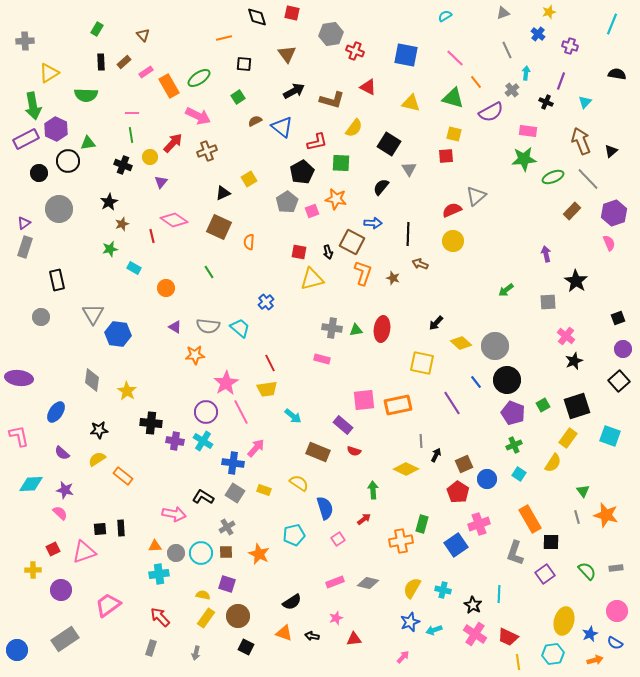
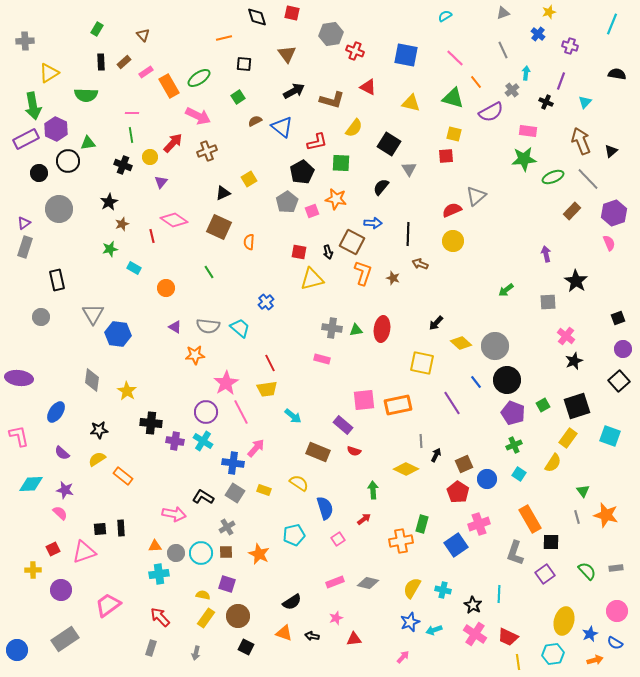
gray line at (507, 50): moved 4 px left
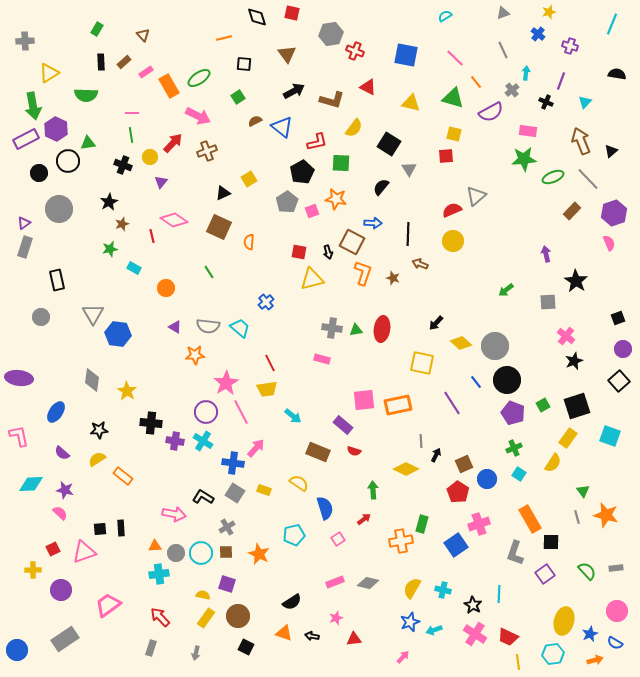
green cross at (514, 445): moved 3 px down
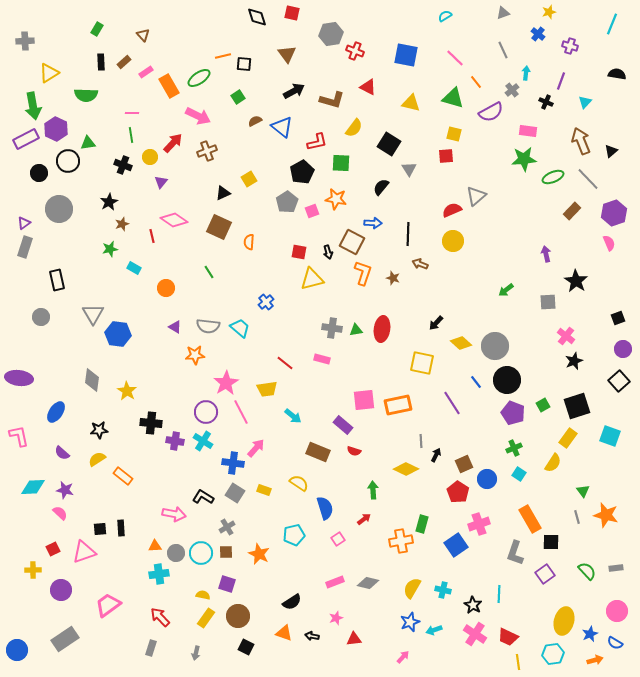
orange line at (224, 38): moved 1 px left, 18 px down
red line at (270, 363): moved 15 px right; rotated 24 degrees counterclockwise
cyan diamond at (31, 484): moved 2 px right, 3 px down
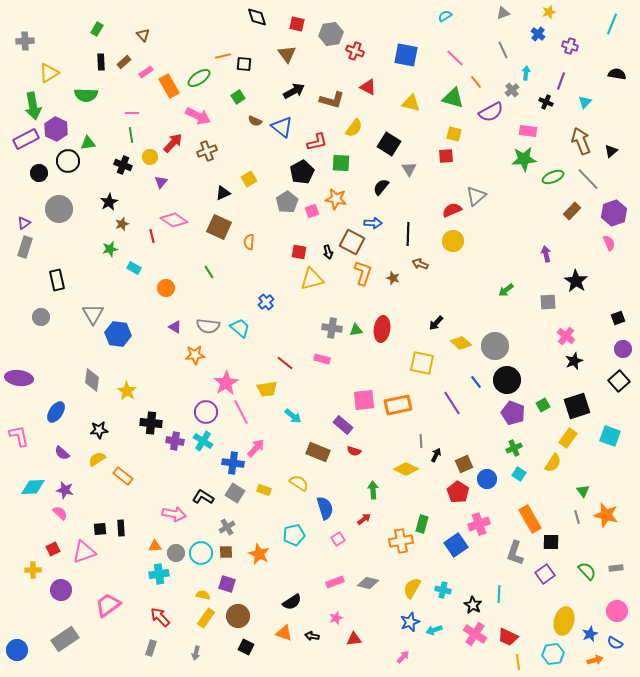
red square at (292, 13): moved 5 px right, 11 px down
brown semicircle at (255, 121): rotated 128 degrees counterclockwise
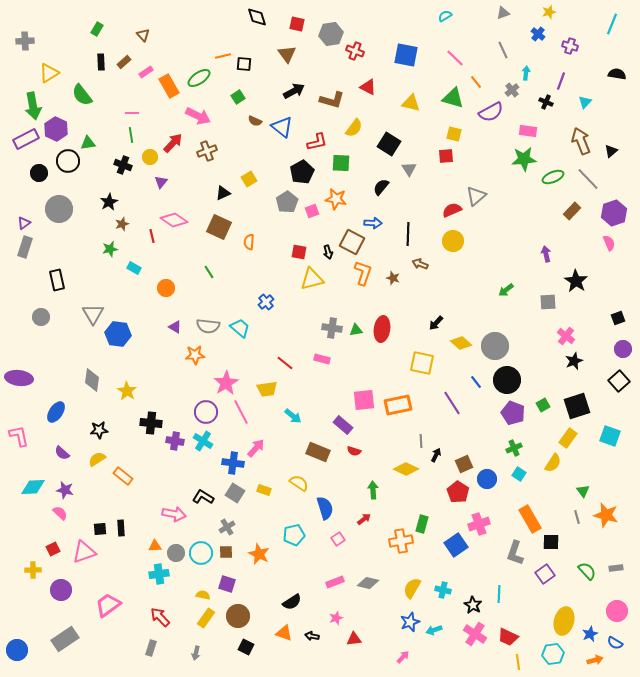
green semicircle at (86, 95): moved 4 px left; rotated 50 degrees clockwise
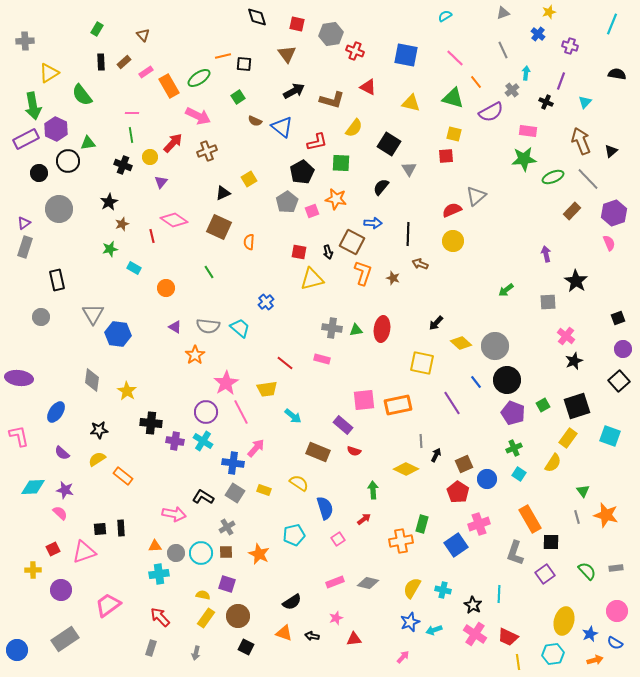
orange star at (195, 355): rotated 30 degrees counterclockwise
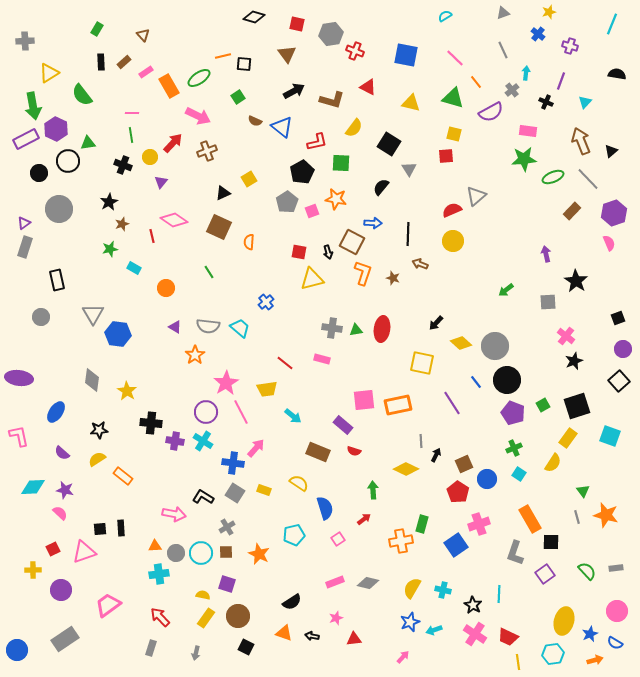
black diamond at (257, 17): moved 3 px left; rotated 55 degrees counterclockwise
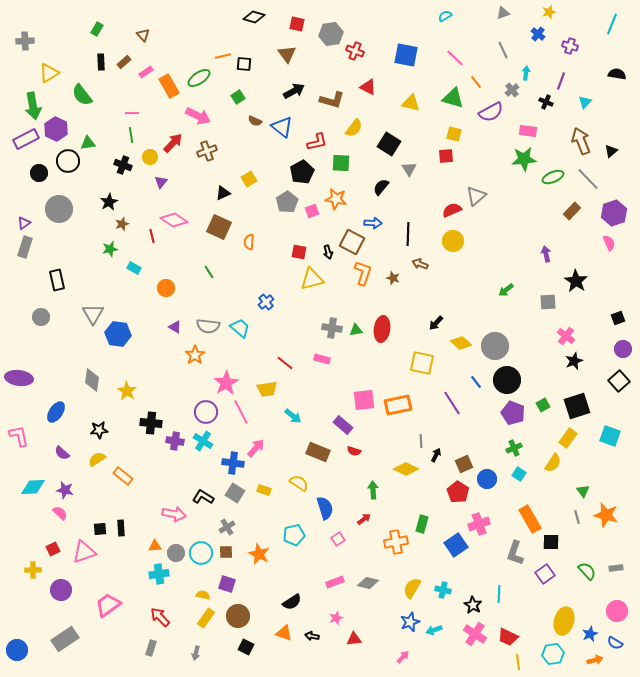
orange cross at (401, 541): moved 5 px left, 1 px down
